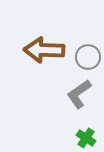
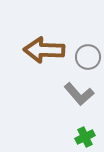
gray L-shape: rotated 96 degrees counterclockwise
green cross: moved 1 px left, 1 px up; rotated 30 degrees clockwise
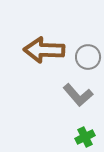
gray L-shape: moved 1 px left, 1 px down
